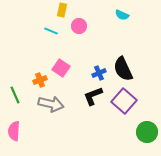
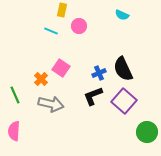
orange cross: moved 1 px right, 1 px up; rotated 24 degrees counterclockwise
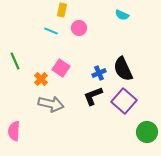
pink circle: moved 2 px down
green line: moved 34 px up
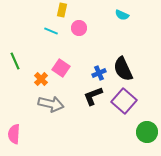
pink semicircle: moved 3 px down
